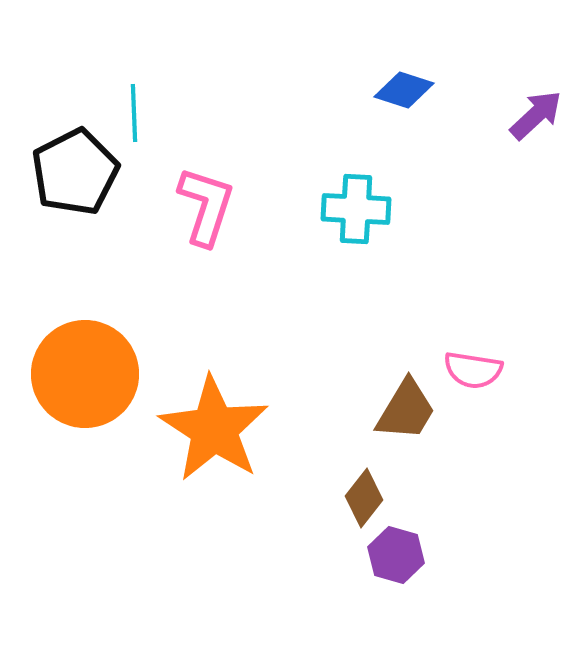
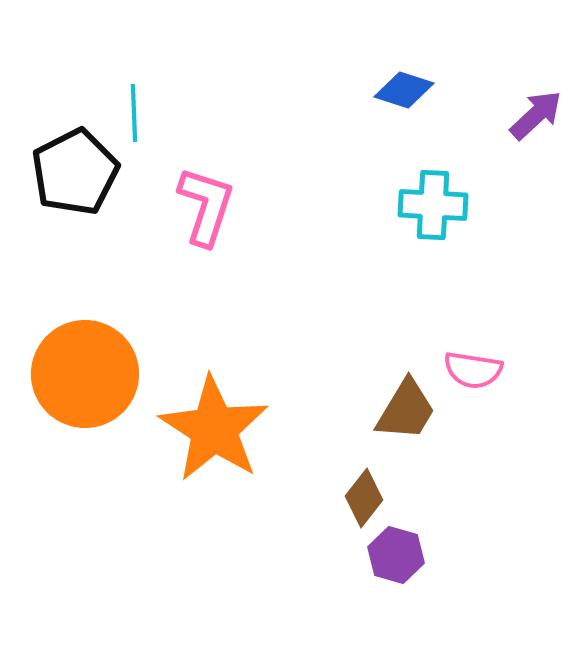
cyan cross: moved 77 px right, 4 px up
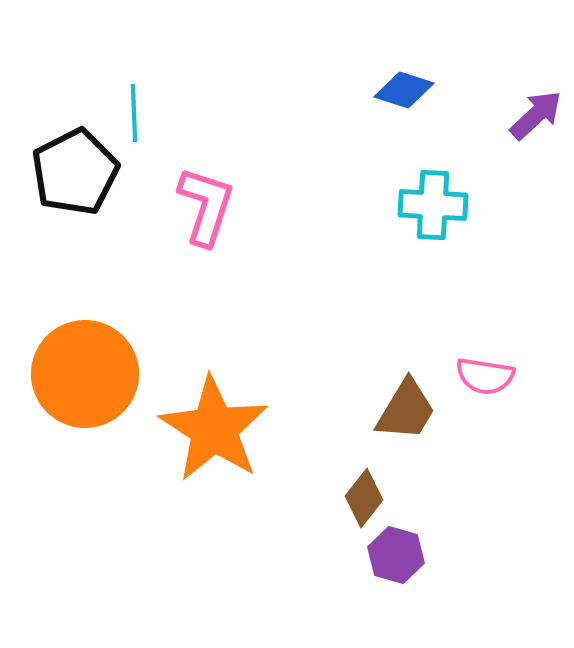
pink semicircle: moved 12 px right, 6 px down
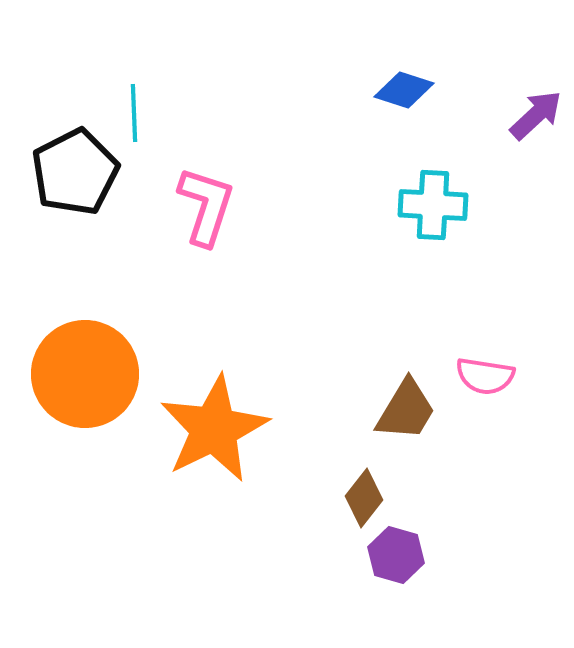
orange star: rotated 13 degrees clockwise
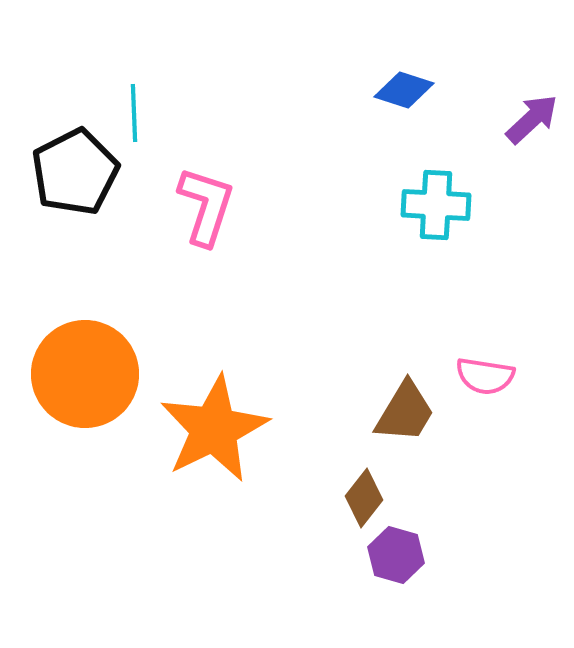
purple arrow: moved 4 px left, 4 px down
cyan cross: moved 3 px right
brown trapezoid: moved 1 px left, 2 px down
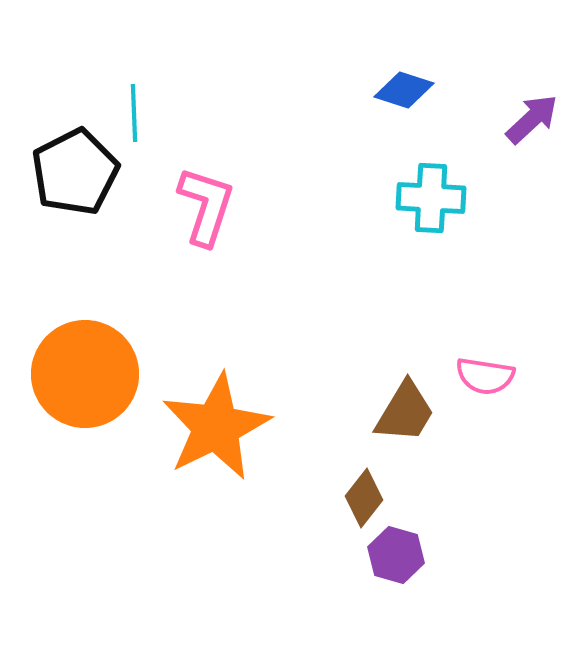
cyan cross: moved 5 px left, 7 px up
orange star: moved 2 px right, 2 px up
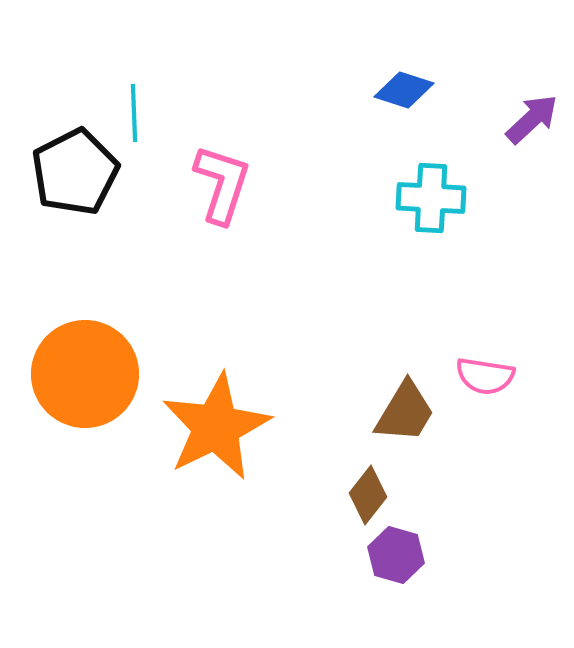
pink L-shape: moved 16 px right, 22 px up
brown diamond: moved 4 px right, 3 px up
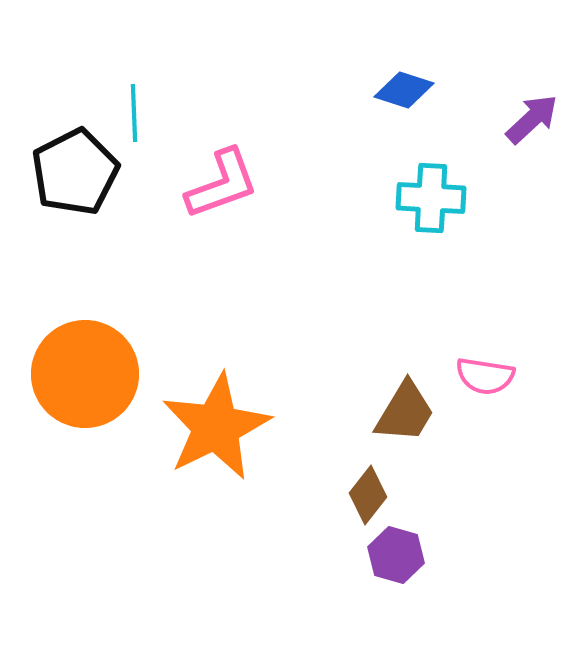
pink L-shape: rotated 52 degrees clockwise
